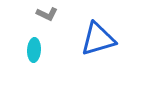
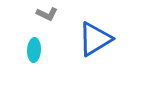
blue triangle: moved 3 px left; rotated 15 degrees counterclockwise
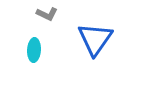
blue triangle: rotated 24 degrees counterclockwise
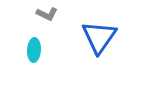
blue triangle: moved 4 px right, 2 px up
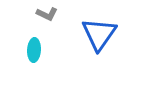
blue triangle: moved 3 px up
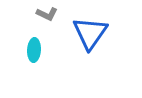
blue triangle: moved 9 px left, 1 px up
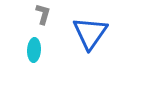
gray L-shape: moved 4 px left; rotated 100 degrees counterclockwise
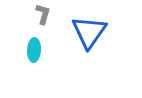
blue triangle: moved 1 px left, 1 px up
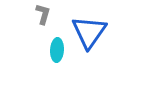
cyan ellipse: moved 23 px right
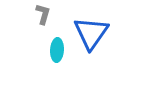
blue triangle: moved 2 px right, 1 px down
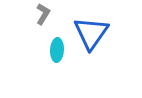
gray L-shape: rotated 15 degrees clockwise
